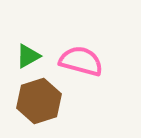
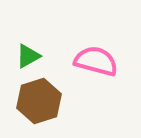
pink semicircle: moved 15 px right
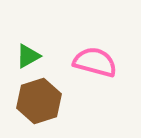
pink semicircle: moved 1 px left, 1 px down
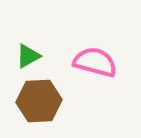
brown hexagon: rotated 15 degrees clockwise
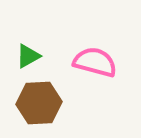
brown hexagon: moved 2 px down
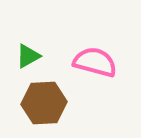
brown hexagon: moved 5 px right
